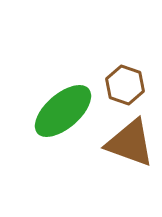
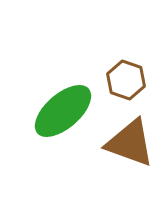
brown hexagon: moved 1 px right, 5 px up
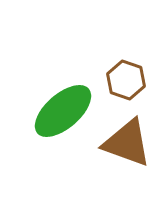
brown triangle: moved 3 px left
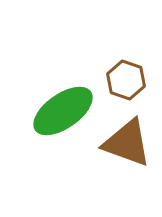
green ellipse: rotated 6 degrees clockwise
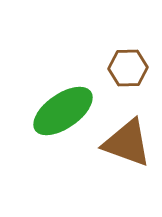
brown hexagon: moved 2 px right, 12 px up; rotated 21 degrees counterclockwise
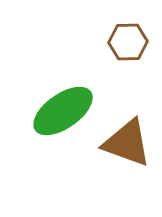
brown hexagon: moved 26 px up
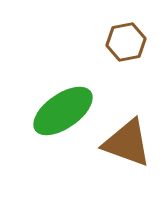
brown hexagon: moved 2 px left; rotated 9 degrees counterclockwise
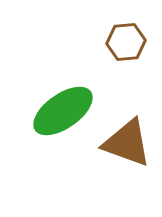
brown hexagon: rotated 6 degrees clockwise
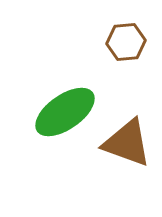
green ellipse: moved 2 px right, 1 px down
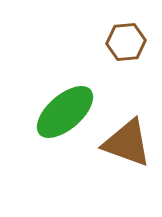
green ellipse: rotated 6 degrees counterclockwise
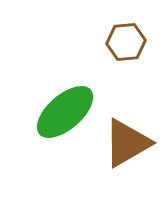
brown triangle: rotated 50 degrees counterclockwise
